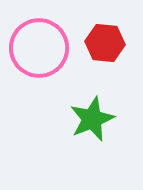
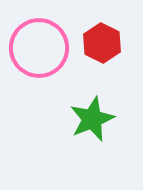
red hexagon: moved 3 px left; rotated 21 degrees clockwise
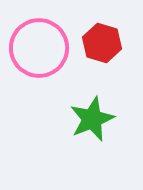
red hexagon: rotated 9 degrees counterclockwise
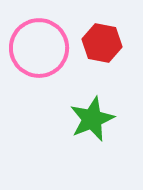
red hexagon: rotated 6 degrees counterclockwise
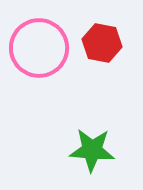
green star: moved 31 px down; rotated 27 degrees clockwise
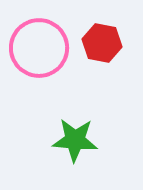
green star: moved 17 px left, 10 px up
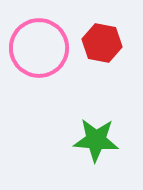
green star: moved 21 px right
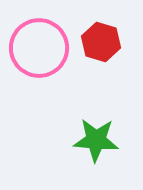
red hexagon: moved 1 px left, 1 px up; rotated 6 degrees clockwise
